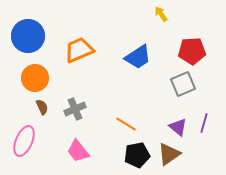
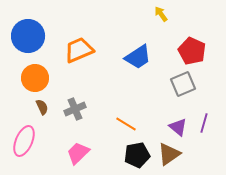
red pentagon: rotated 28 degrees clockwise
pink trapezoid: moved 2 px down; rotated 85 degrees clockwise
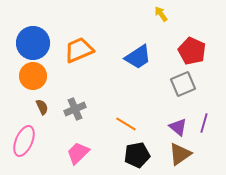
blue circle: moved 5 px right, 7 px down
orange circle: moved 2 px left, 2 px up
brown triangle: moved 11 px right
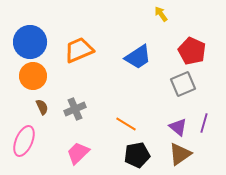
blue circle: moved 3 px left, 1 px up
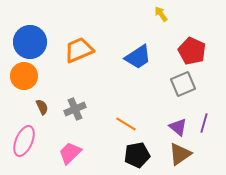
orange circle: moved 9 px left
pink trapezoid: moved 8 px left
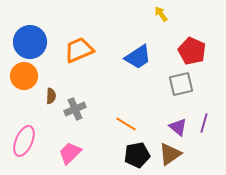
gray square: moved 2 px left; rotated 10 degrees clockwise
brown semicircle: moved 9 px right, 11 px up; rotated 28 degrees clockwise
brown triangle: moved 10 px left
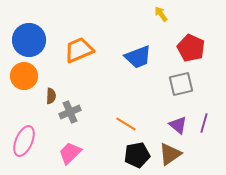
blue circle: moved 1 px left, 2 px up
red pentagon: moved 1 px left, 3 px up
blue trapezoid: rotated 12 degrees clockwise
gray cross: moved 5 px left, 3 px down
purple triangle: moved 2 px up
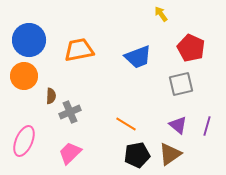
orange trapezoid: rotated 12 degrees clockwise
purple line: moved 3 px right, 3 px down
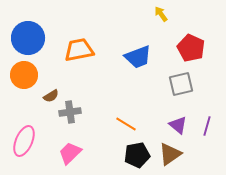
blue circle: moved 1 px left, 2 px up
orange circle: moved 1 px up
brown semicircle: rotated 56 degrees clockwise
gray cross: rotated 15 degrees clockwise
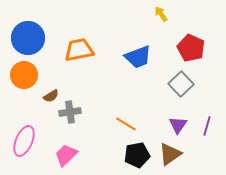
gray square: rotated 30 degrees counterclockwise
purple triangle: rotated 24 degrees clockwise
pink trapezoid: moved 4 px left, 2 px down
